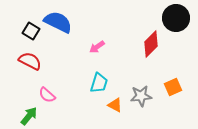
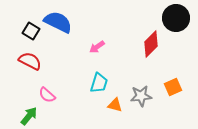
orange triangle: rotated 14 degrees counterclockwise
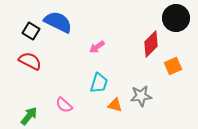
orange square: moved 21 px up
pink semicircle: moved 17 px right, 10 px down
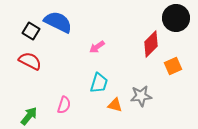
pink semicircle: rotated 114 degrees counterclockwise
